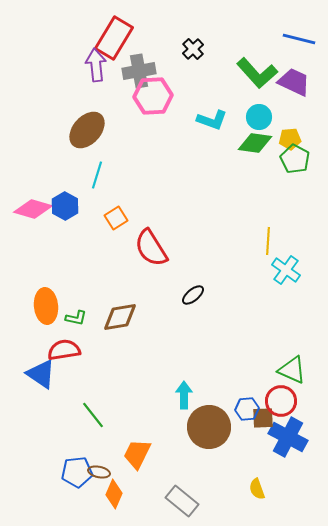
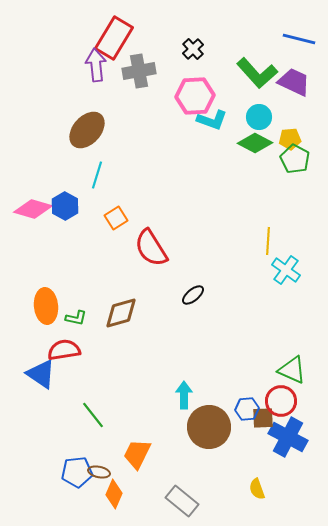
pink hexagon at (153, 96): moved 42 px right
green diamond at (255, 143): rotated 20 degrees clockwise
brown diamond at (120, 317): moved 1 px right, 4 px up; rotated 6 degrees counterclockwise
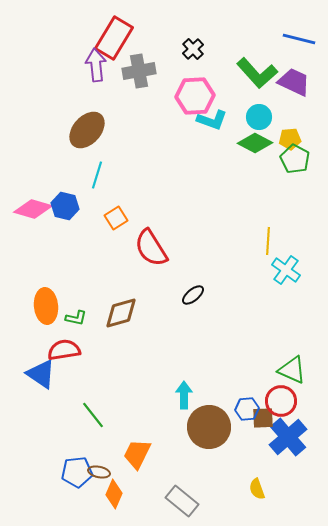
blue hexagon at (65, 206): rotated 16 degrees counterclockwise
blue cross at (288, 437): rotated 21 degrees clockwise
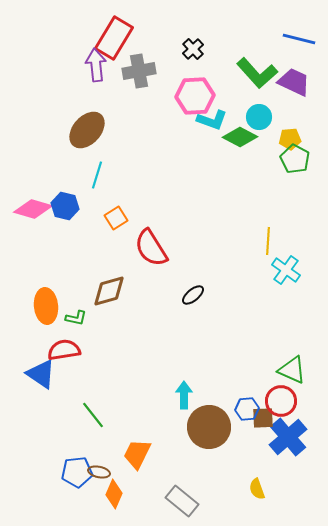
green diamond at (255, 143): moved 15 px left, 6 px up
brown diamond at (121, 313): moved 12 px left, 22 px up
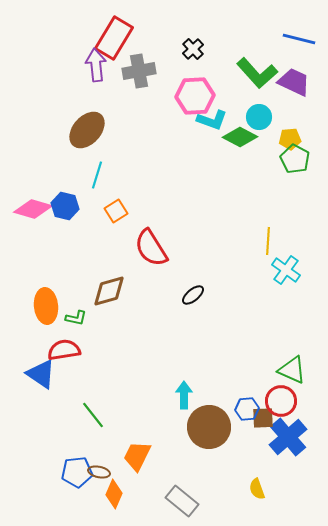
orange square at (116, 218): moved 7 px up
orange trapezoid at (137, 454): moved 2 px down
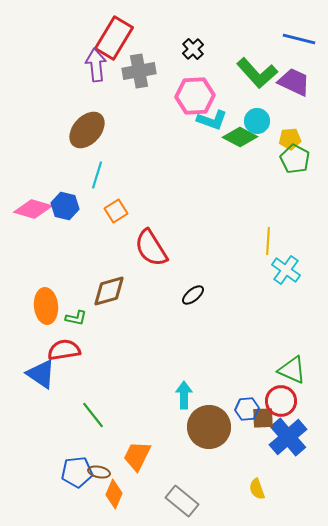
cyan circle at (259, 117): moved 2 px left, 4 px down
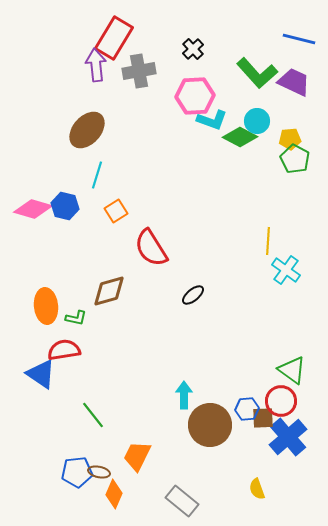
green triangle at (292, 370): rotated 12 degrees clockwise
brown circle at (209, 427): moved 1 px right, 2 px up
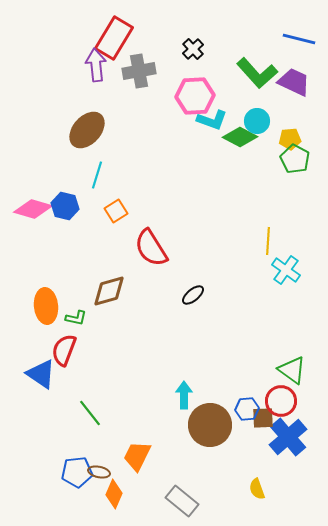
red semicircle at (64, 350): rotated 60 degrees counterclockwise
green line at (93, 415): moved 3 px left, 2 px up
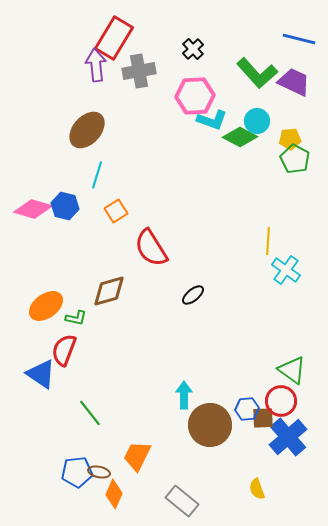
orange ellipse at (46, 306): rotated 60 degrees clockwise
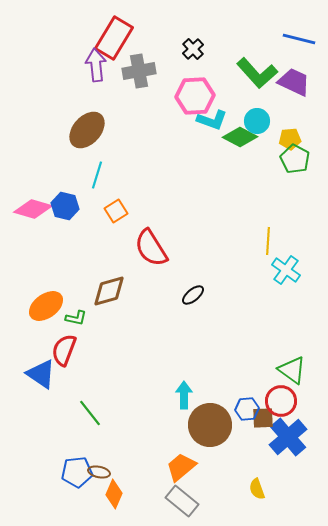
orange trapezoid at (137, 456): moved 44 px right, 11 px down; rotated 24 degrees clockwise
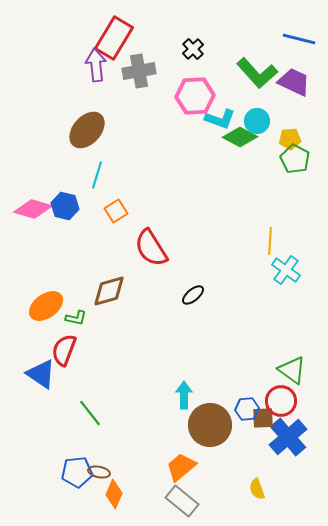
cyan L-shape at (212, 120): moved 8 px right, 1 px up
yellow line at (268, 241): moved 2 px right
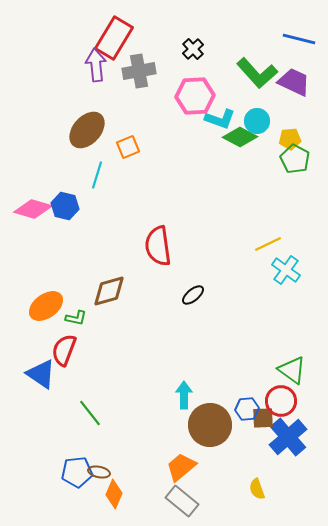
orange square at (116, 211): moved 12 px right, 64 px up; rotated 10 degrees clockwise
yellow line at (270, 241): moved 2 px left, 3 px down; rotated 60 degrees clockwise
red semicircle at (151, 248): moved 7 px right, 2 px up; rotated 24 degrees clockwise
